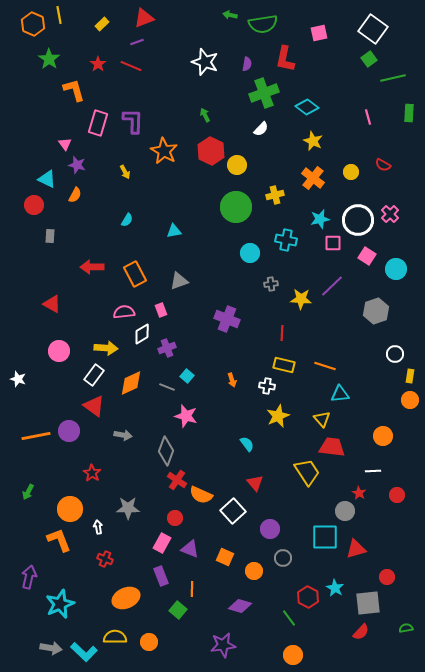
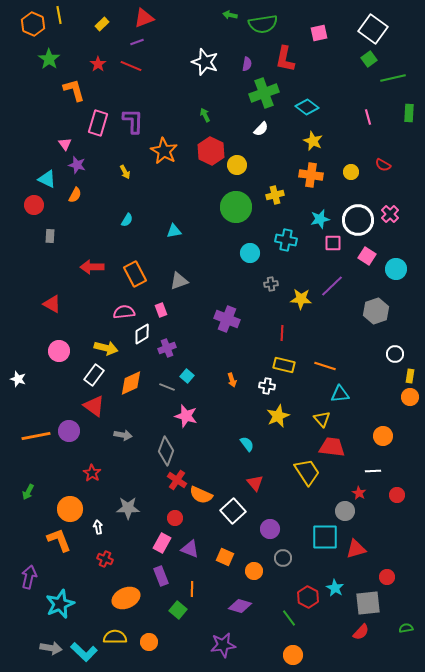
orange cross at (313, 178): moved 2 px left, 3 px up; rotated 30 degrees counterclockwise
yellow arrow at (106, 348): rotated 10 degrees clockwise
orange circle at (410, 400): moved 3 px up
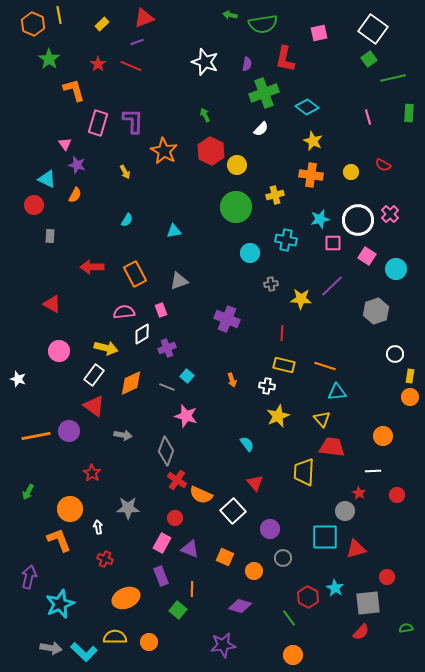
cyan triangle at (340, 394): moved 3 px left, 2 px up
yellow trapezoid at (307, 472): moved 3 px left; rotated 144 degrees counterclockwise
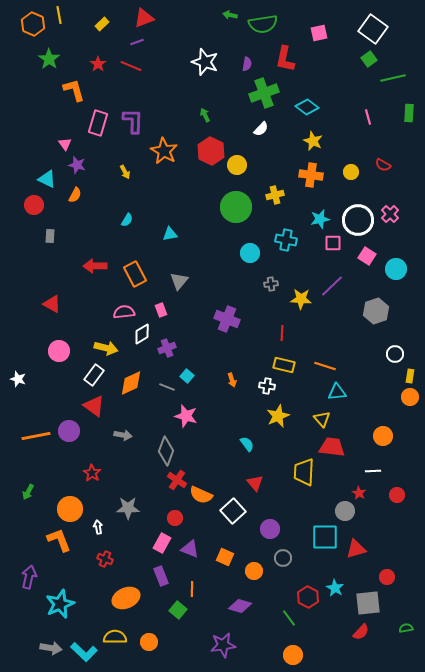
cyan triangle at (174, 231): moved 4 px left, 3 px down
red arrow at (92, 267): moved 3 px right, 1 px up
gray triangle at (179, 281): rotated 30 degrees counterclockwise
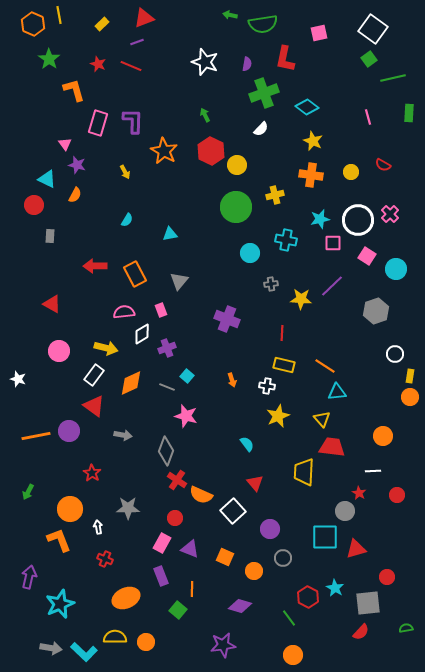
red star at (98, 64): rotated 14 degrees counterclockwise
orange line at (325, 366): rotated 15 degrees clockwise
orange circle at (149, 642): moved 3 px left
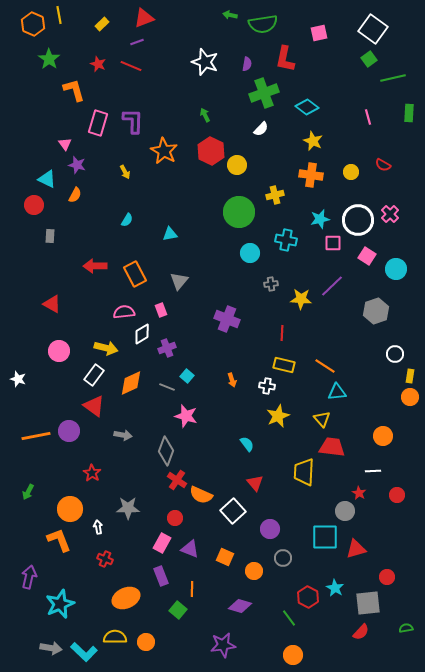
green circle at (236, 207): moved 3 px right, 5 px down
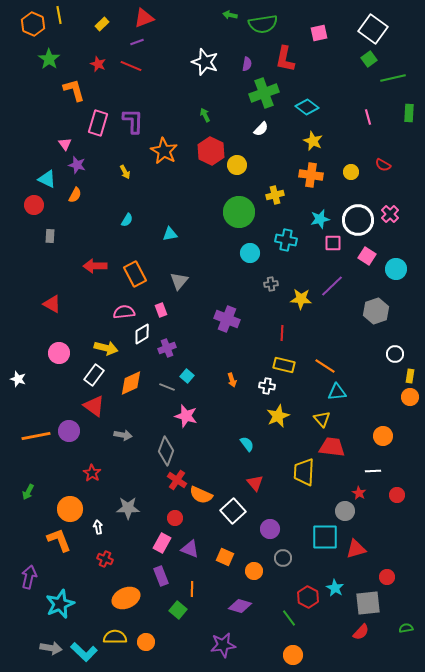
pink circle at (59, 351): moved 2 px down
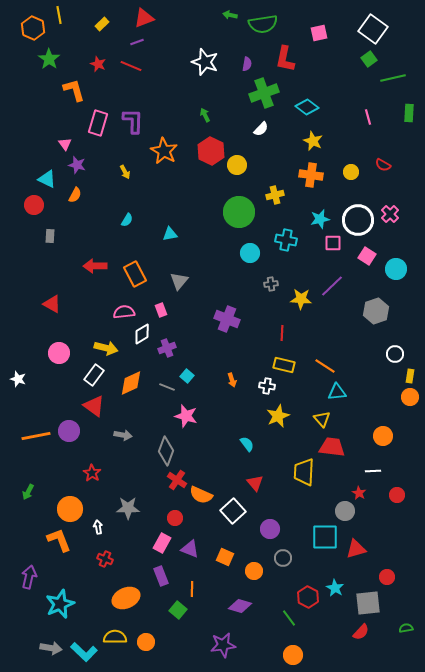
orange hexagon at (33, 24): moved 4 px down
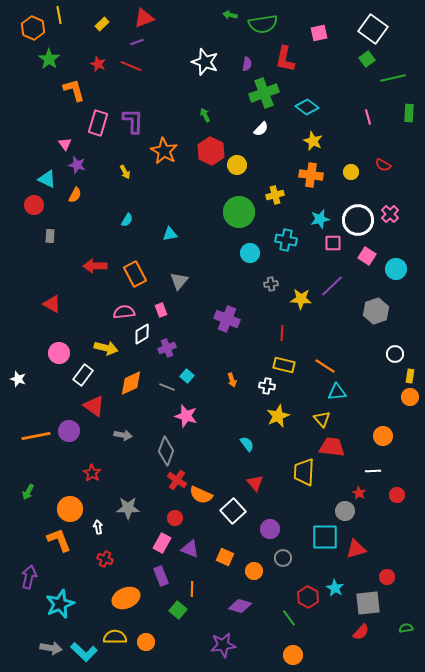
green square at (369, 59): moved 2 px left
white rectangle at (94, 375): moved 11 px left
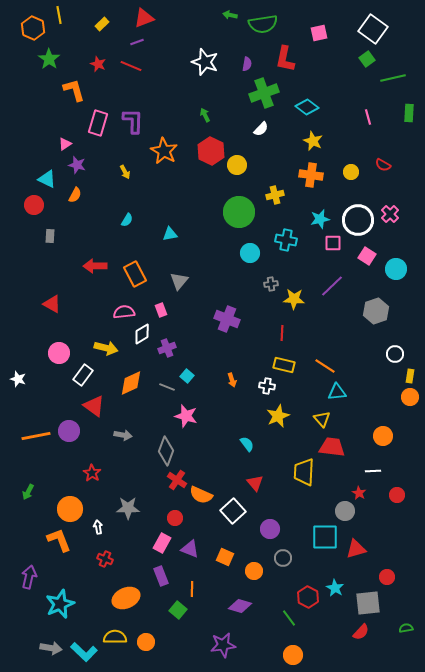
pink triangle at (65, 144): rotated 32 degrees clockwise
yellow star at (301, 299): moved 7 px left
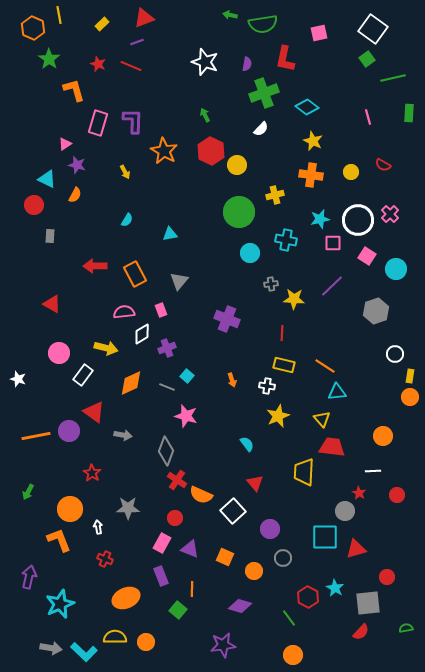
red triangle at (94, 406): moved 6 px down
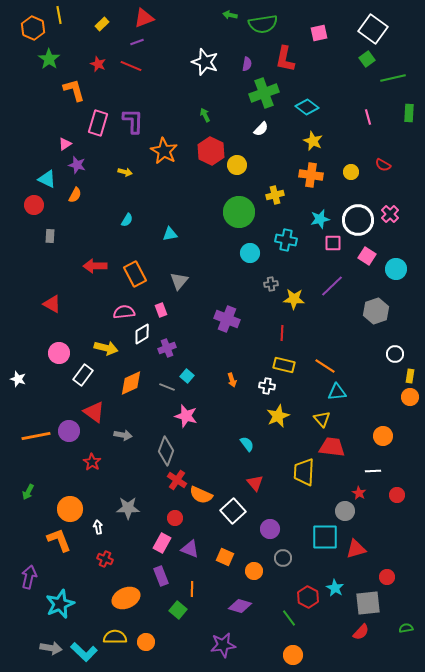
yellow arrow at (125, 172): rotated 48 degrees counterclockwise
red star at (92, 473): moved 11 px up
